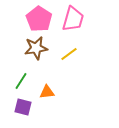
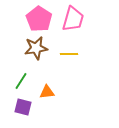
yellow line: rotated 36 degrees clockwise
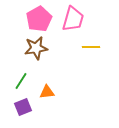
pink pentagon: rotated 10 degrees clockwise
yellow line: moved 22 px right, 7 px up
purple square: rotated 36 degrees counterclockwise
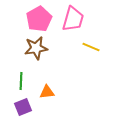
yellow line: rotated 24 degrees clockwise
green line: rotated 30 degrees counterclockwise
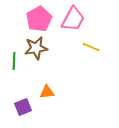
pink trapezoid: rotated 12 degrees clockwise
green line: moved 7 px left, 20 px up
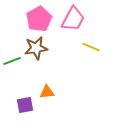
green line: moved 2 px left; rotated 66 degrees clockwise
purple square: moved 2 px right, 2 px up; rotated 12 degrees clockwise
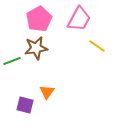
pink trapezoid: moved 6 px right
yellow line: moved 6 px right, 1 px up; rotated 12 degrees clockwise
orange triangle: rotated 49 degrees counterclockwise
purple square: rotated 24 degrees clockwise
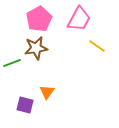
green line: moved 2 px down
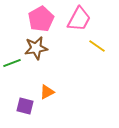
pink pentagon: moved 2 px right
orange triangle: rotated 28 degrees clockwise
purple square: moved 1 px down
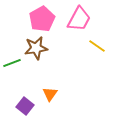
pink pentagon: moved 1 px right
orange triangle: moved 3 px right, 2 px down; rotated 28 degrees counterclockwise
purple square: rotated 24 degrees clockwise
